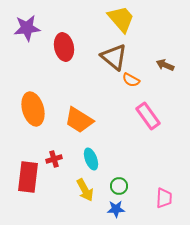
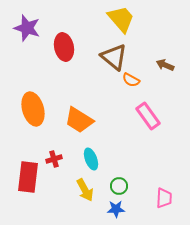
purple star: rotated 24 degrees clockwise
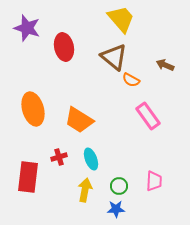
red cross: moved 5 px right, 2 px up
yellow arrow: rotated 140 degrees counterclockwise
pink trapezoid: moved 10 px left, 17 px up
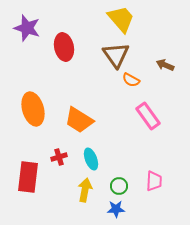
brown triangle: moved 2 px right, 2 px up; rotated 16 degrees clockwise
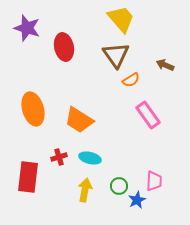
orange semicircle: rotated 60 degrees counterclockwise
pink rectangle: moved 1 px up
cyan ellipse: moved 1 px left, 1 px up; rotated 55 degrees counterclockwise
blue star: moved 21 px right, 9 px up; rotated 24 degrees counterclockwise
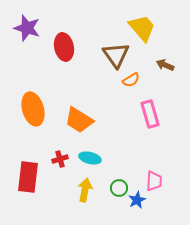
yellow trapezoid: moved 21 px right, 9 px down
pink rectangle: moved 2 px right, 1 px up; rotated 20 degrees clockwise
red cross: moved 1 px right, 2 px down
green circle: moved 2 px down
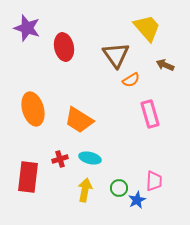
yellow trapezoid: moved 5 px right
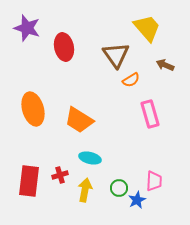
red cross: moved 16 px down
red rectangle: moved 1 px right, 4 px down
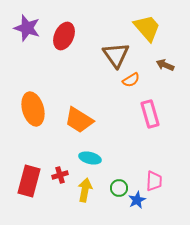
red ellipse: moved 11 px up; rotated 36 degrees clockwise
red rectangle: rotated 8 degrees clockwise
